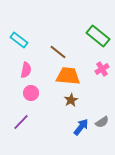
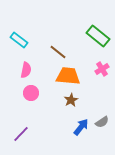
purple line: moved 12 px down
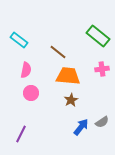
pink cross: rotated 24 degrees clockwise
purple line: rotated 18 degrees counterclockwise
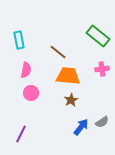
cyan rectangle: rotated 42 degrees clockwise
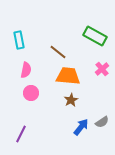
green rectangle: moved 3 px left; rotated 10 degrees counterclockwise
pink cross: rotated 32 degrees counterclockwise
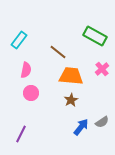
cyan rectangle: rotated 48 degrees clockwise
orange trapezoid: moved 3 px right
